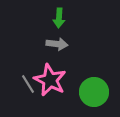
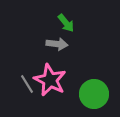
green arrow: moved 7 px right, 5 px down; rotated 42 degrees counterclockwise
gray line: moved 1 px left
green circle: moved 2 px down
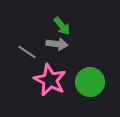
green arrow: moved 4 px left, 3 px down
gray line: moved 32 px up; rotated 24 degrees counterclockwise
green circle: moved 4 px left, 12 px up
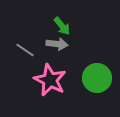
gray line: moved 2 px left, 2 px up
green circle: moved 7 px right, 4 px up
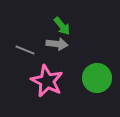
gray line: rotated 12 degrees counterclockwise
pink star: moved 3 px left, 1 px down
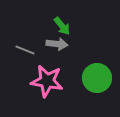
pink star: rotated 16 degrees counterclockwise
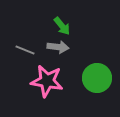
gray arrow: moved 1 px right, 3 px down
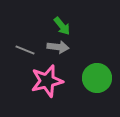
pink star: rotated 24 degrees counterclockwise
